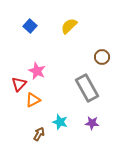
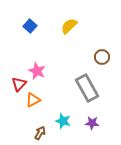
cyan star: moved 3 px right, 1 px up
brown arrow: moved 1 px right, 1 px up
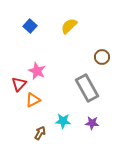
cyan star: rotated 14 degrees counterclockwise
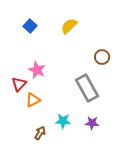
pink star: moved 1 px up
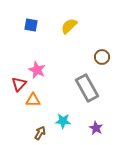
blue square: moved 1 px right, 1 px up; rotated 32 degrees counterclockwise
orange triangle: rotated 28 degrees clockwise
purple star: moved 4 px right, 5 px down; rotated 24 degrees clockwise
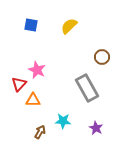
brown arrow: moved 1 px up
